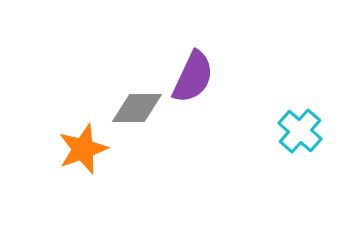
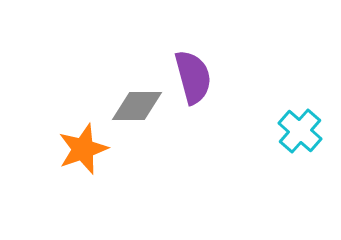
purple semicircle: rotated 40 degrees counterclockwise
gray diamond: moved 2 px up
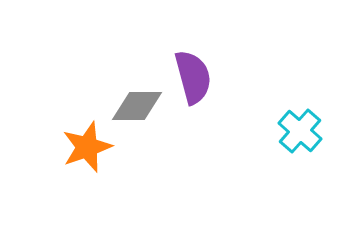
orange star: moved 4 px right, 2 px up
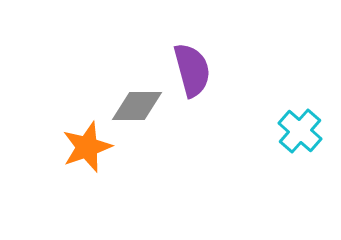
purple semicircle: moved 1 px left, 7 px up
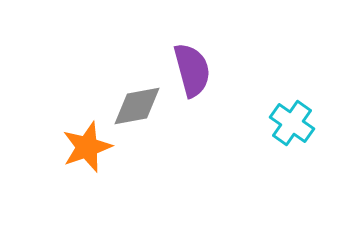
gray diamond: rotated 10 degrees counterclockwise
cyan cross: moved 8 px left, 8 px up; rotated 6 degrees counterclockwise
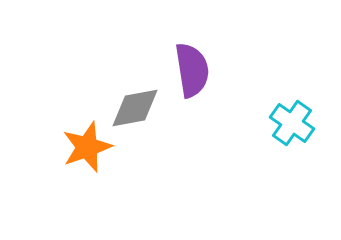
purple semicircle: rotated 6 degrees clockwise
gray diamond: moved 2 px left, 2 px down
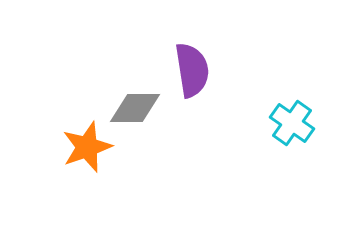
gray diamond: rotated 10 degrees clockwise
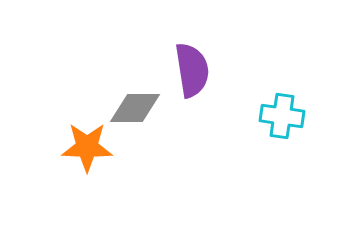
cyan cross: moved 10 px left, 7 px up; rotated 27 degrees counterclockwise
orange star: rotated 21 degrees clockwise
